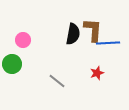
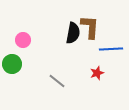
brown L-shape: moved 3 px left, 3 px up
black semicircle: moved 1 px up
blue line: moved 3 px right, 6 px down
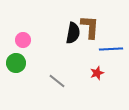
green circle: moved 4 px right, 1 px up
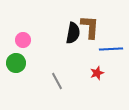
gray line: rotated 24 degrees clockwise
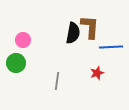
blue line: moved 2 px up
gray line: rotated 36 degrees clockwise
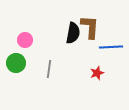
pink circle: moved 2 px right
gray line: moved 8 px left, 12 px up
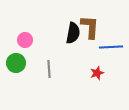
gray line: rotated 12 degrees counterclockwise
